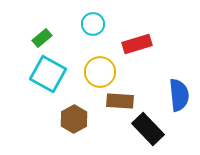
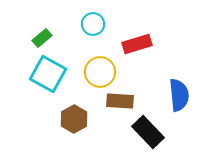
black rectangle: moved 3 px down
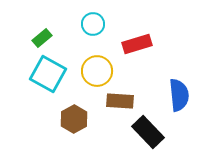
yellow circle: moved 3 px left, 1 px up
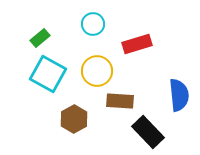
green rectangle: moved 2 px left
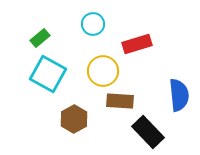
yellow circle: moved 6 px right
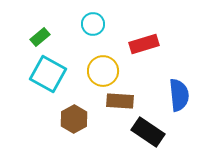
green rectangle: moved 1 px up
red rectangle: moved 7 px right
black rectangle: rotated 12 degrees counterclockwise
